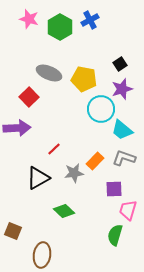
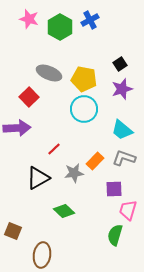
cyan circle: moved 17 px left
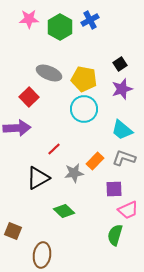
pink star: rotated 18 degrees counterclockwise
pink trapezoid: rotated 130 degrees counterclockwise
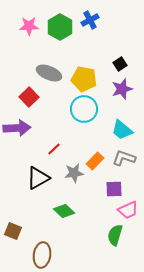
pink star: moved 7 px down
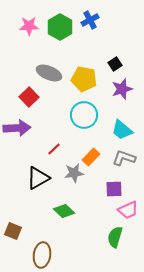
black square: moved 5 px left
cyan circle: moved 6 px down
orange rectangle: moved 4 px left, 4 px up
green semicircle: moved 2 px down
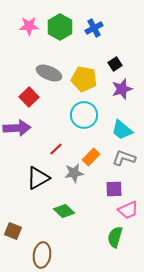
blue cross: moved 4 px right, 8 px down
red line: moved 2 px right
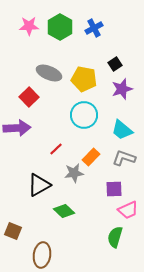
black triangle: moved 1 px right, 7 px down
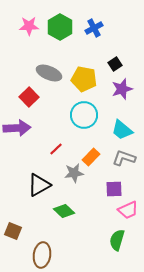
green semicircle: moved 2 px right, 3 px down
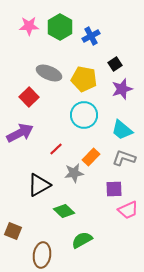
blue cross: moved 3 px left, 8 px down
purple arrow: moved 3 px right, 5 px down; rotated 24 degrees counterclockwise
green semicircle: moved 35 px left; rotated 45 degrees clockwise
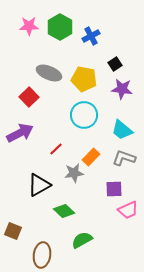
purple star: rotated 25 degrees clockwise
